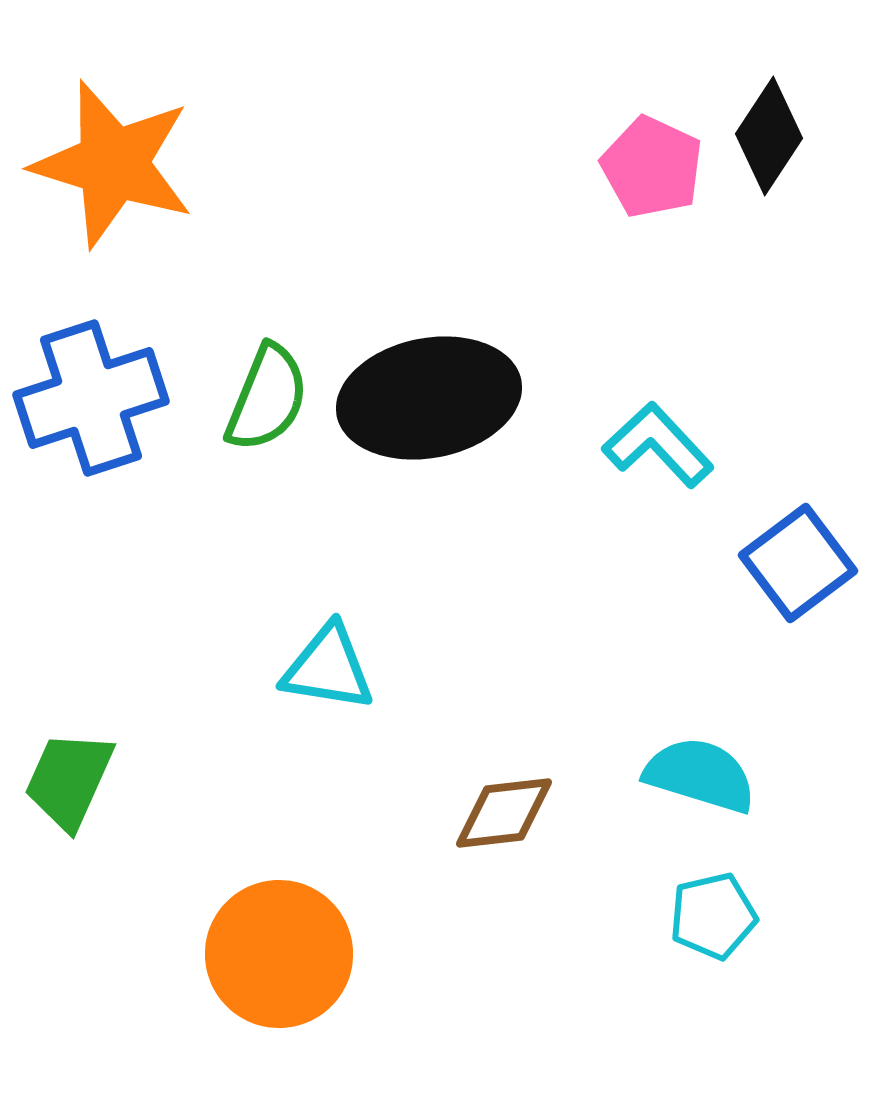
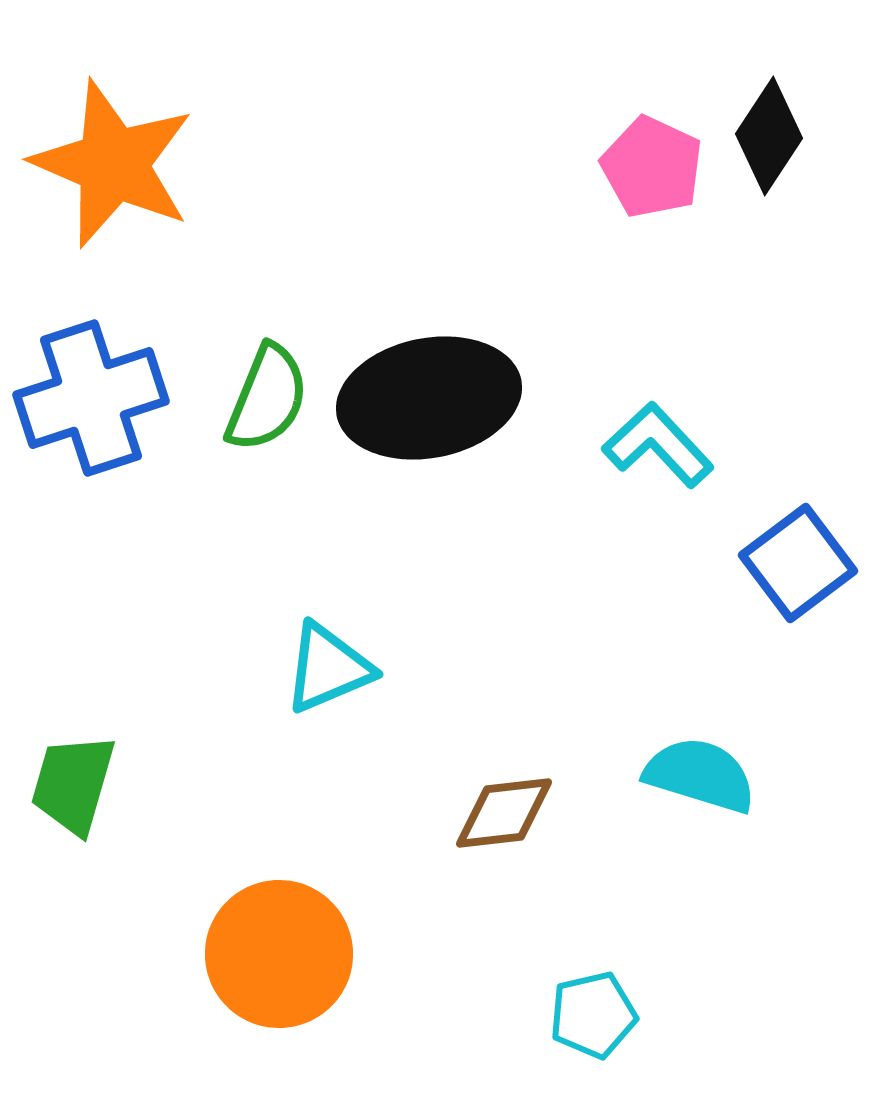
orange star: rotated 6 degrees clockwise
cyan triangle: rotated 32 degrees counterclockwise
green trapezoid: moved 4 px right, 4 px down; rotated 8 degrees counterclockwise
cyan pentagon: moved 120 px left, 99 px down
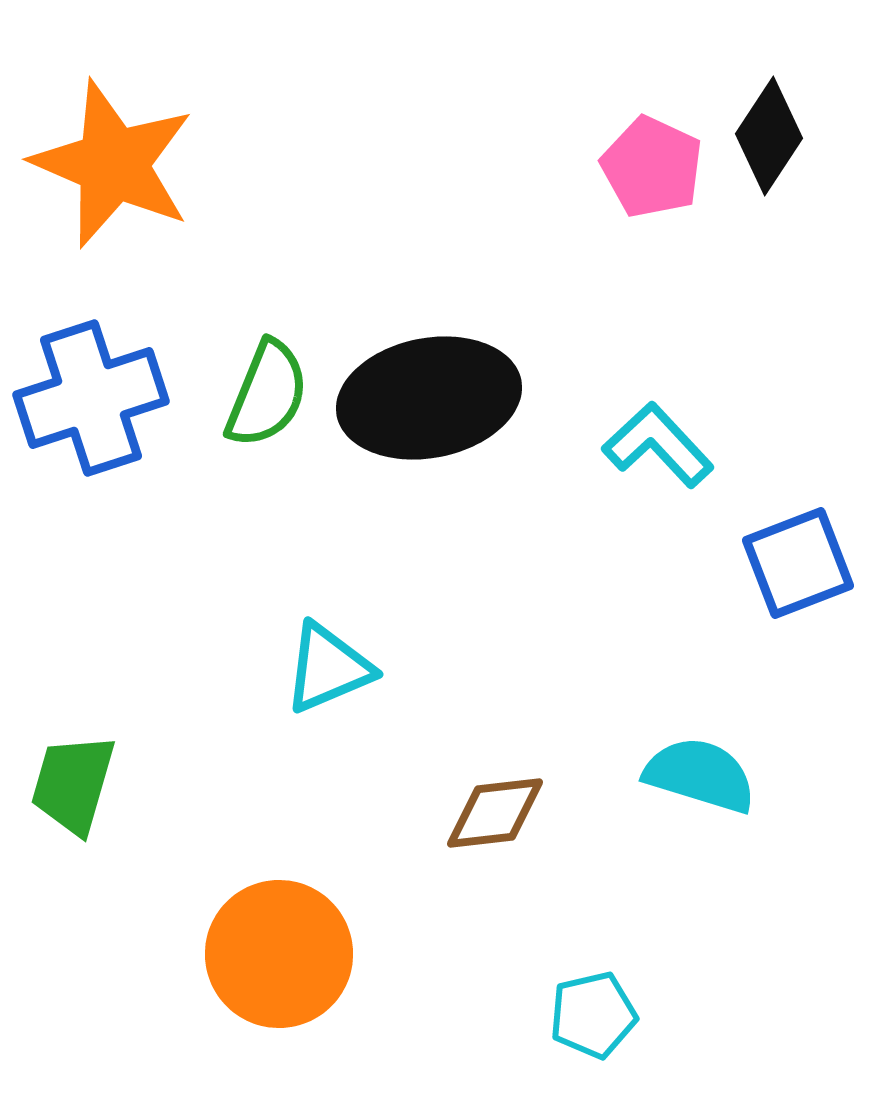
green semicircle: moved 4 px up
blue square: rotated 16 degrees clockwise
brown diamond: moved 9 px left
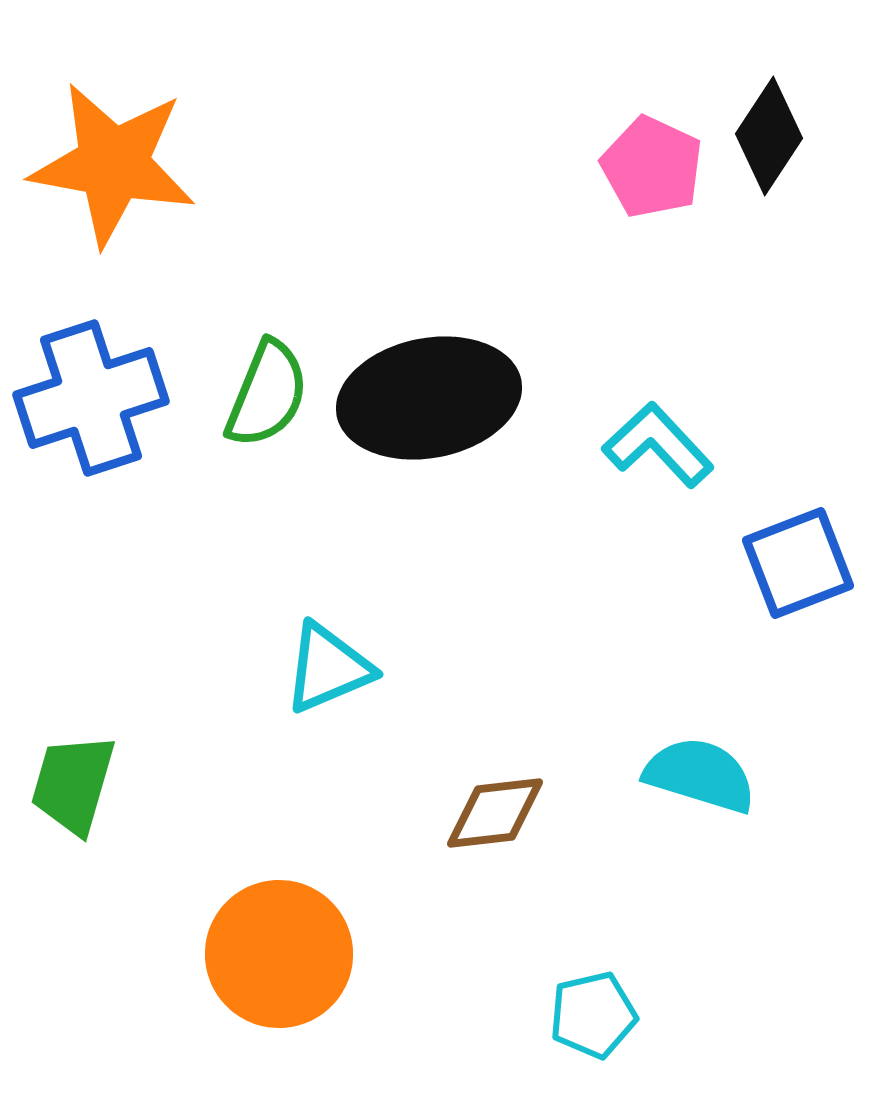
orange star: rotated 13 degrees counterclockwise
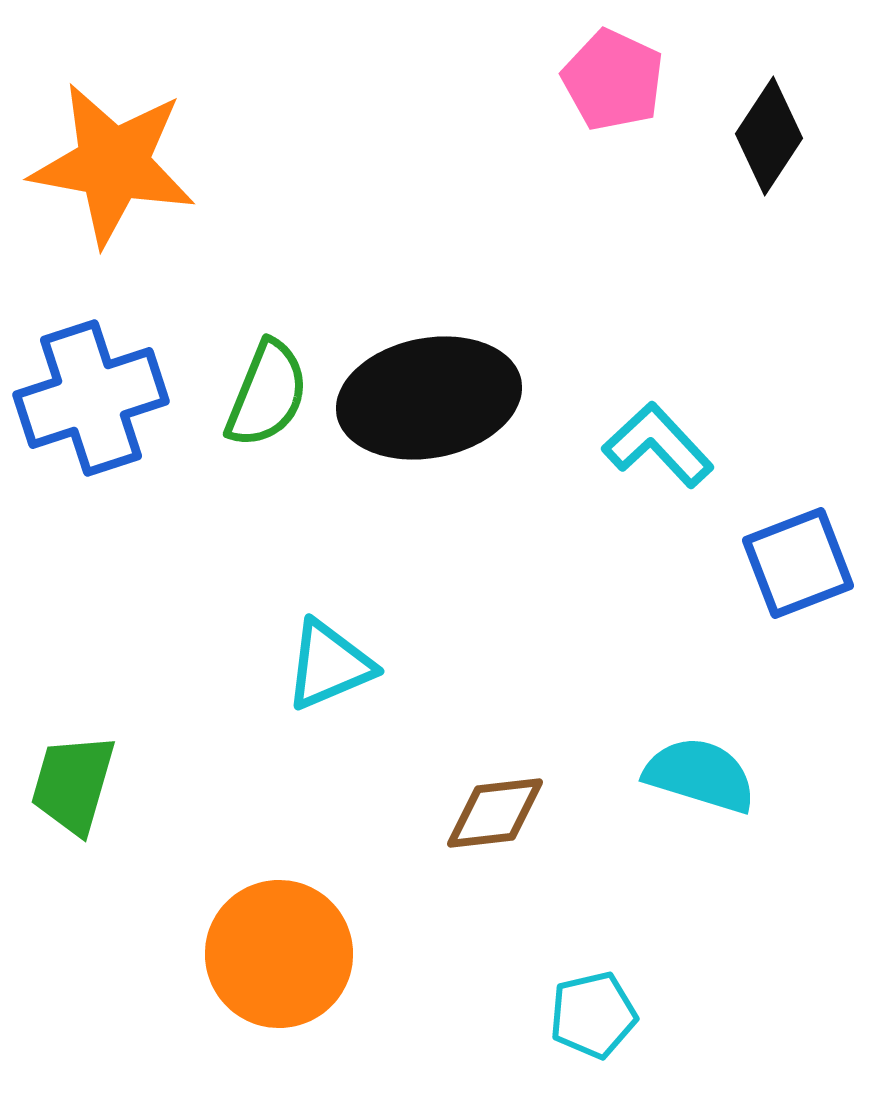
pink pentagon: moved 39 px left, 87 px up
cyan triangle: moved 1 px right, 3 px up
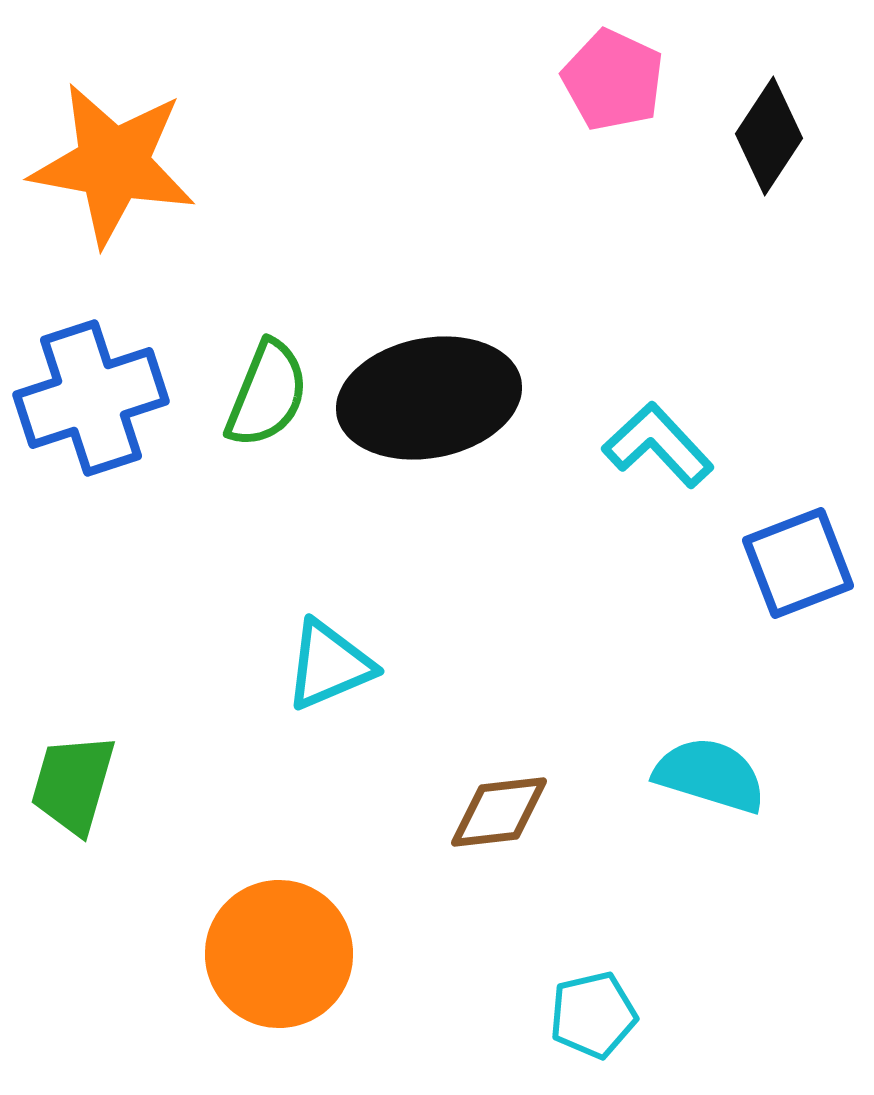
cyan semicircle: moved 10 px right
brown diamond: moved 4 px right, 1 px up
